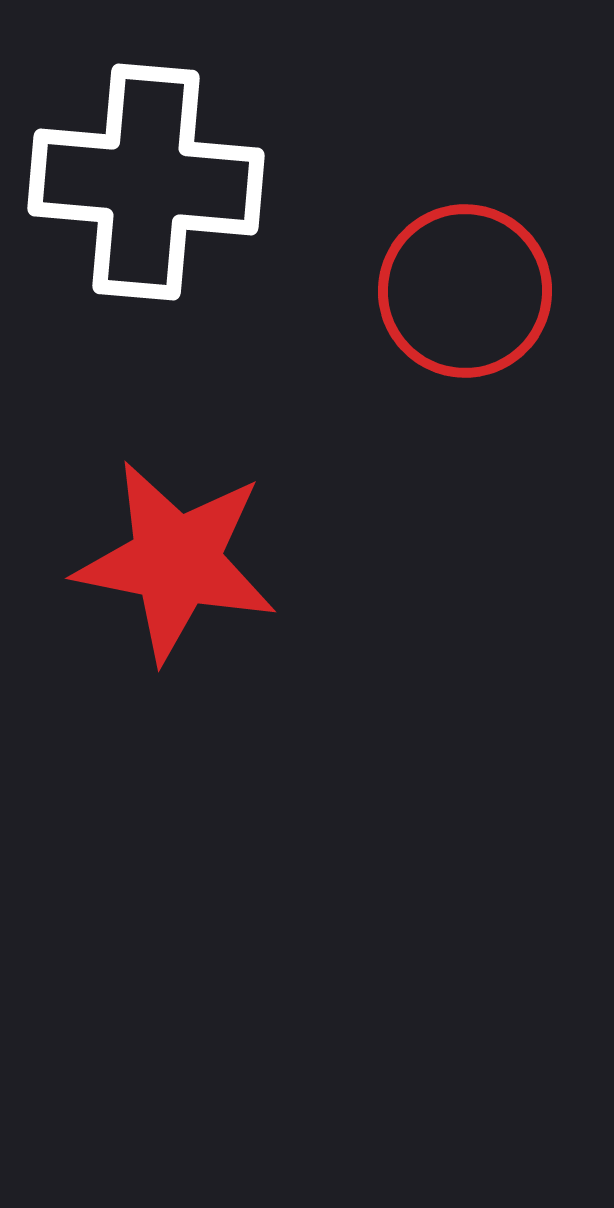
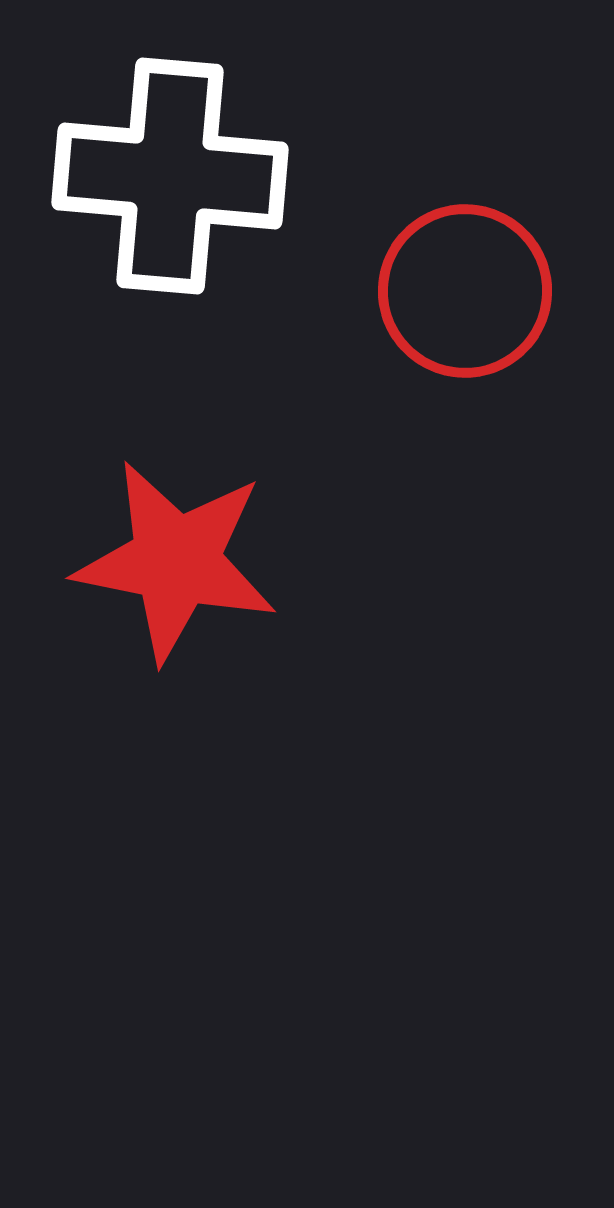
white cross: moved 24 px right, 6 px up
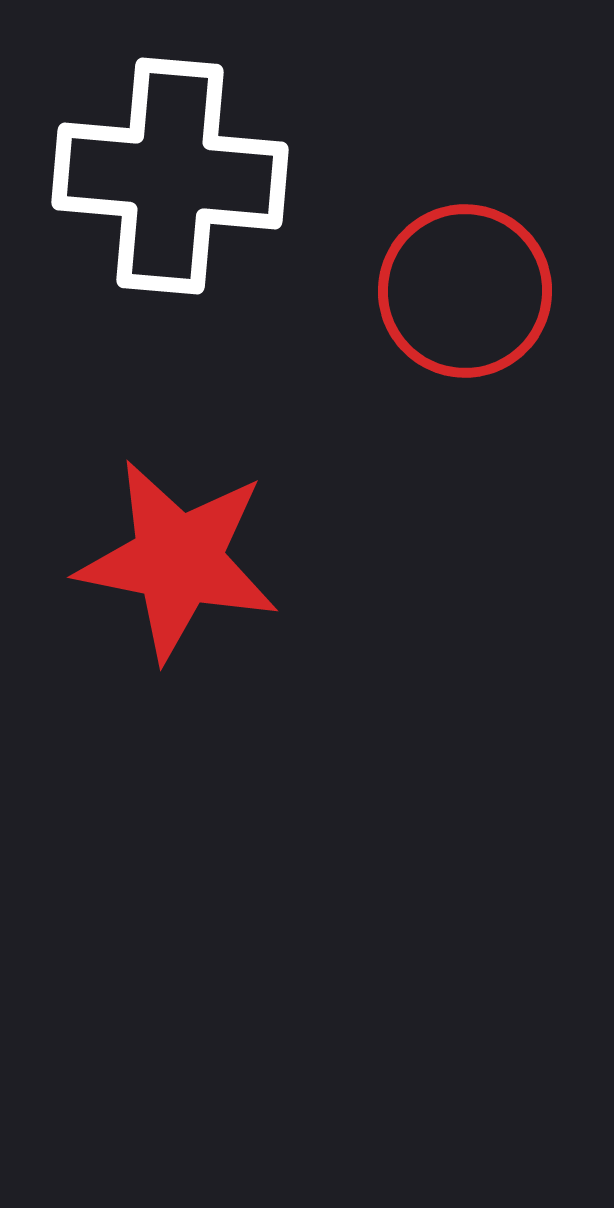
red star: moved 2 px right, 1 px up
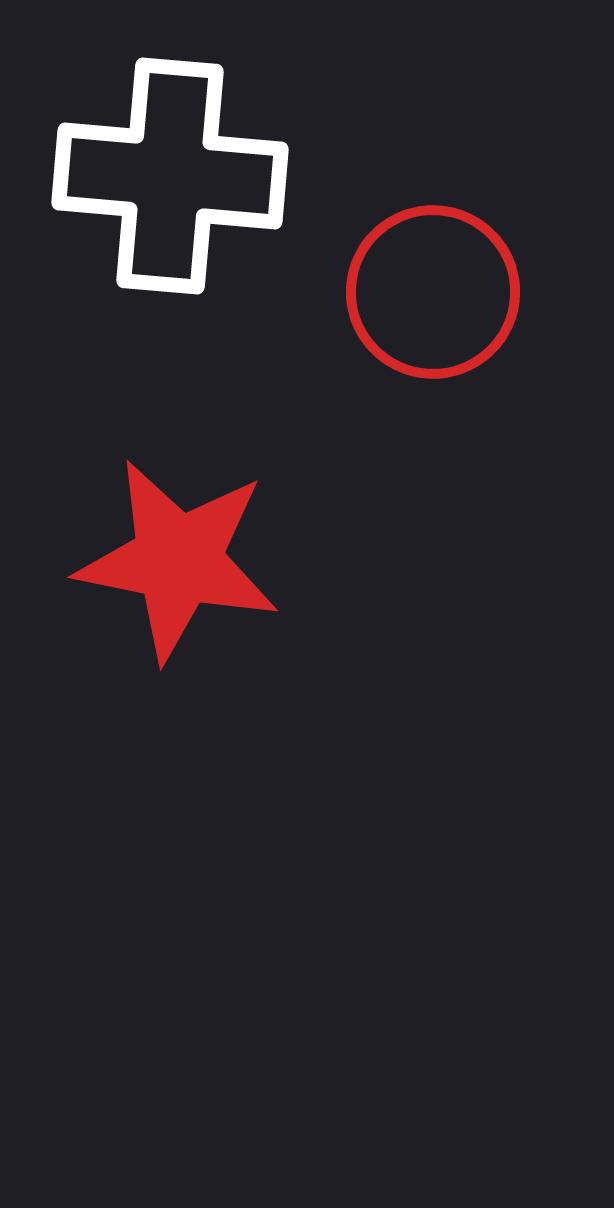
red circle: moved 32 px left, 1 px down
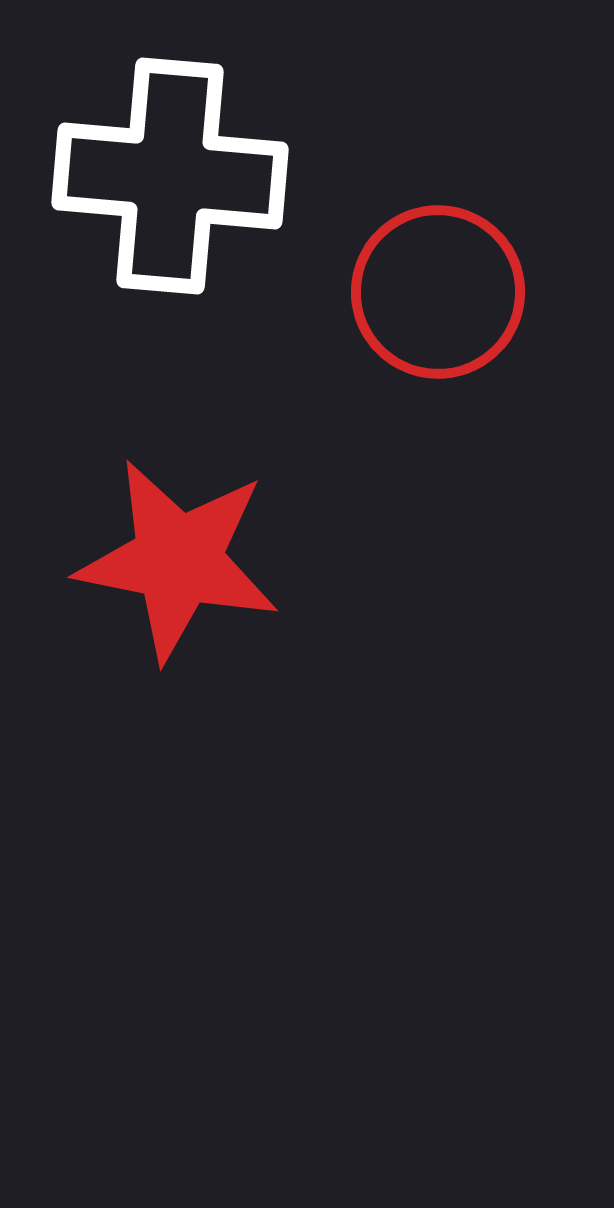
red circle: moved 5 px right
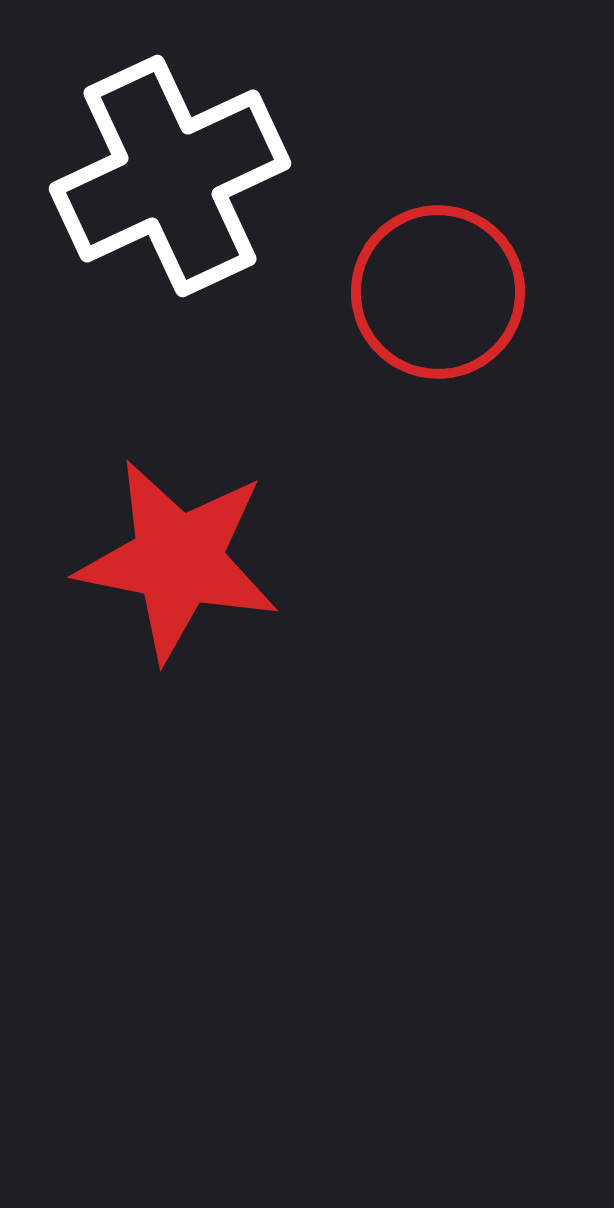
white cross: rotated 30 degrees counterclockwise
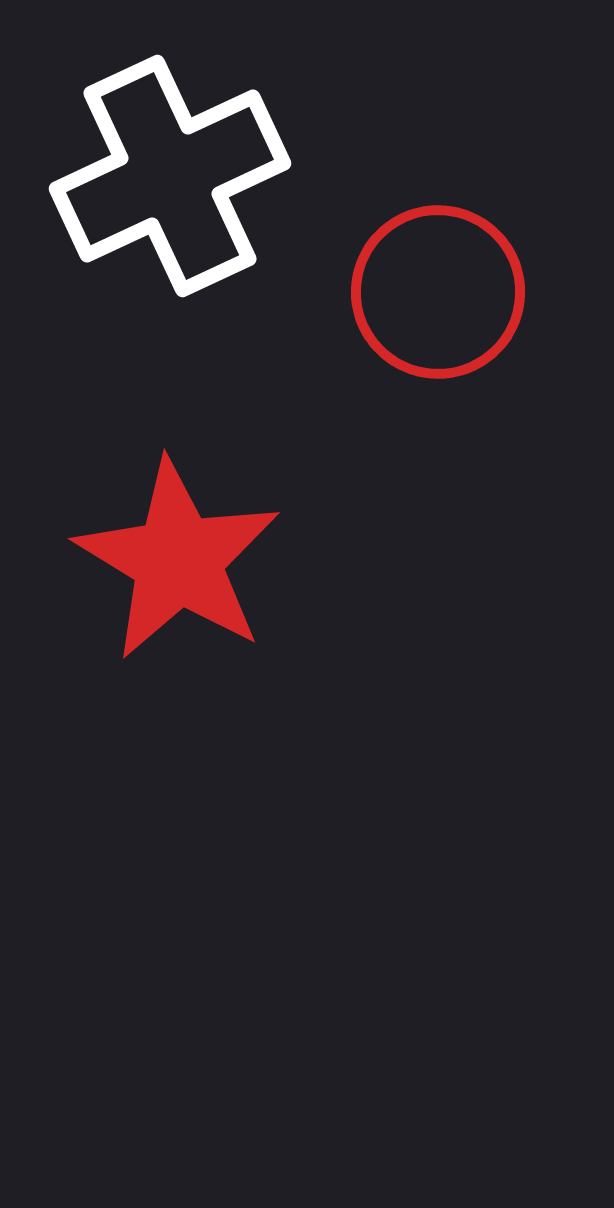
red star: rotated 20 degrees clockwise
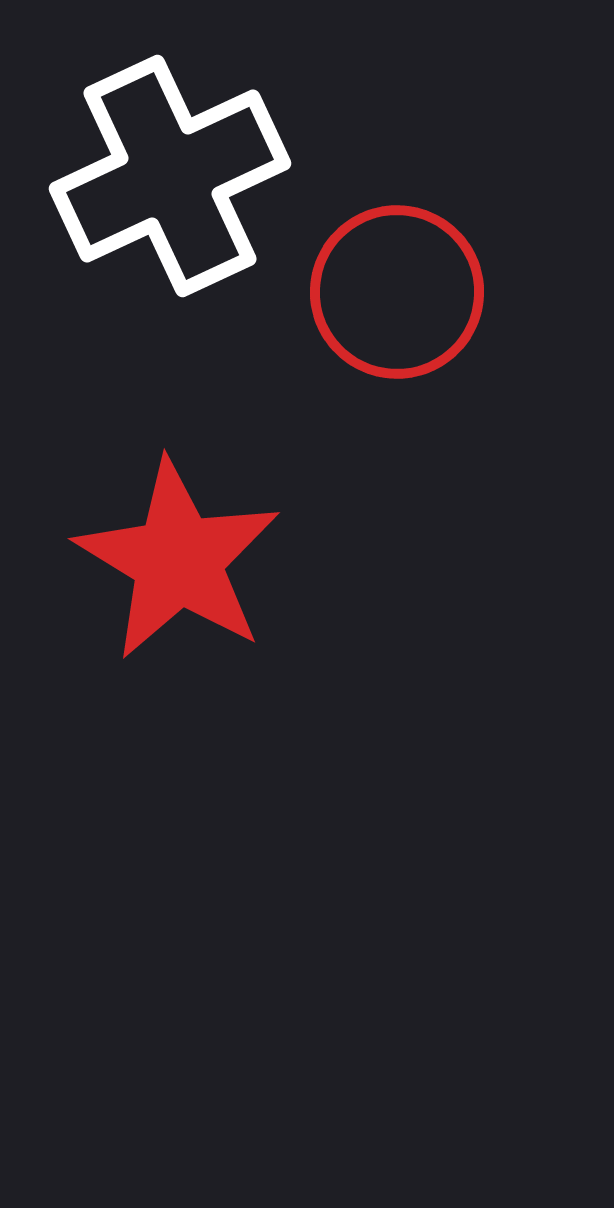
red circle: moved 41 px left
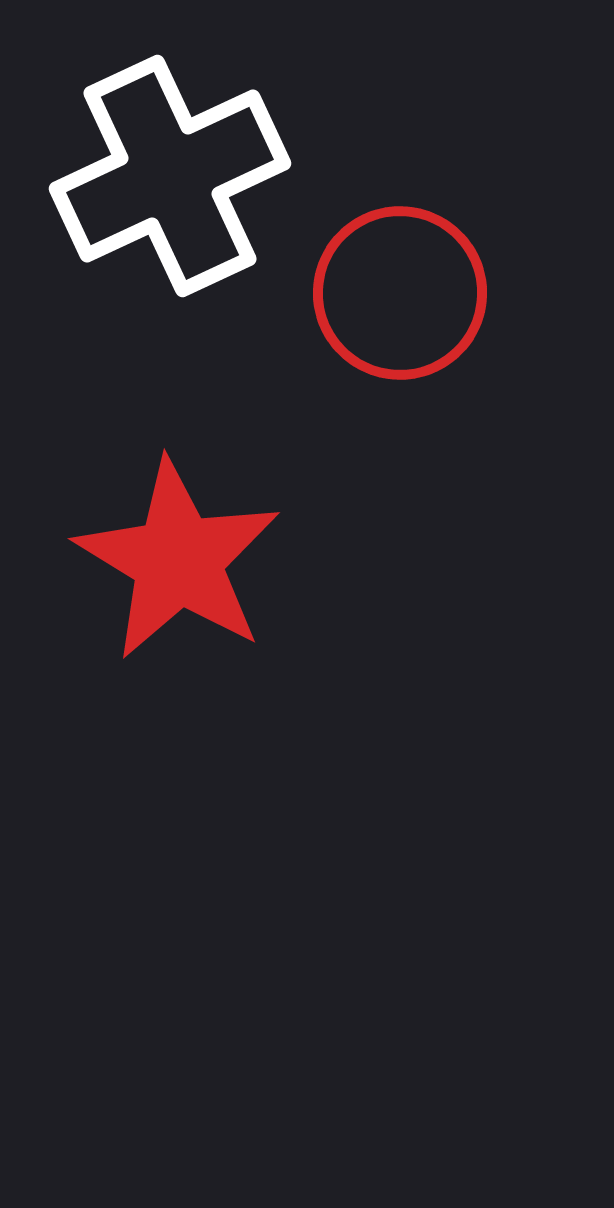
red circle: moved 3 px right, 1 px down
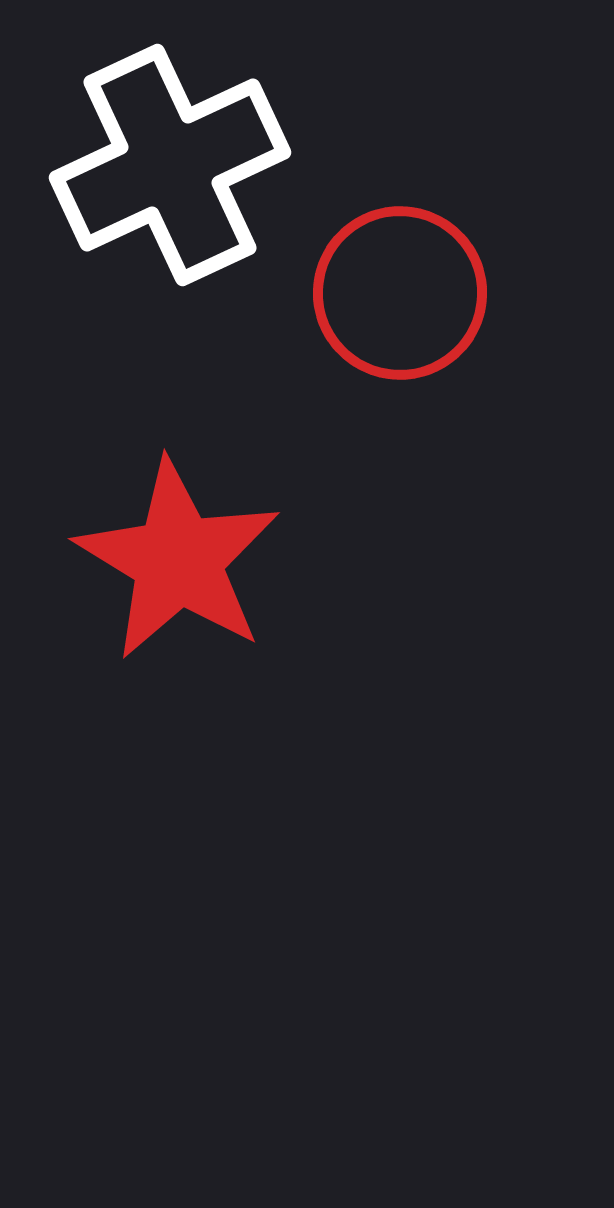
white cross: moved 11 px up
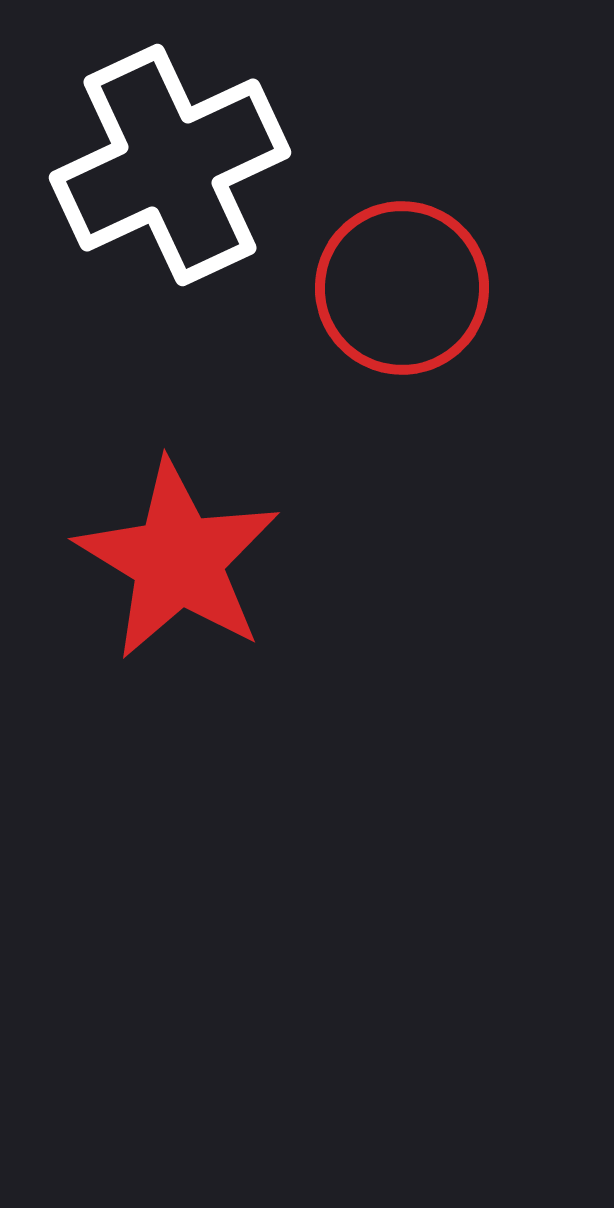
red circle: moved 2 px right, 5 px up
